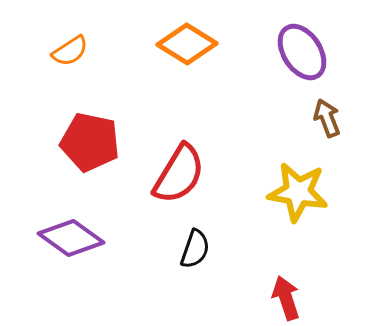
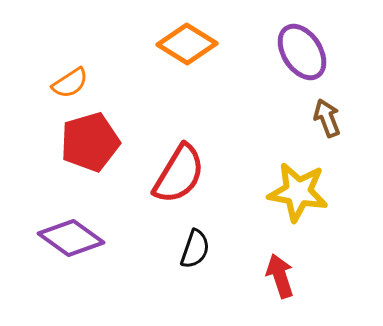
orange semicircle: moved 32 px down
red pentagon: rotated 28 degrees counterclockwise
red arrow: moved 6 px left, 22 px up
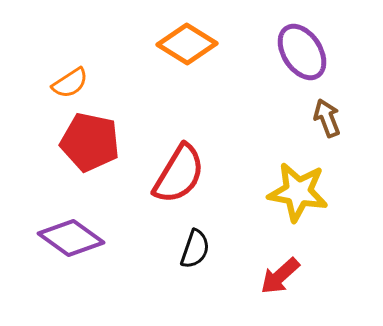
red pentagon: rotated 28 degrees clockwise
red arrow: rotated 114 degrees counterclockwise
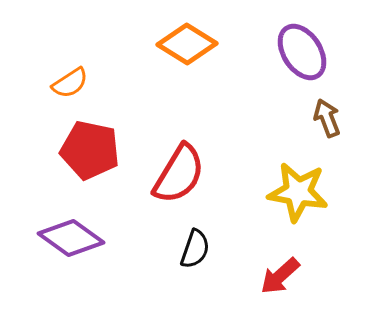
red pentagon: moved 8 px down
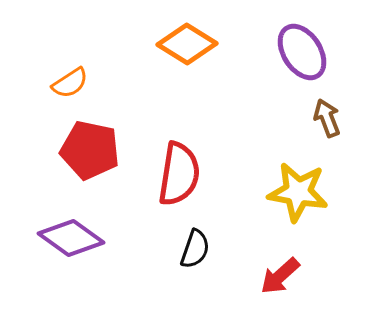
red semicircle: rotated 22 degrees counterclockwise
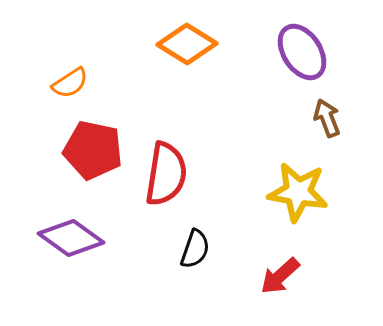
red pentagon: moved 3 px right
red semicircle: moved 13 px left
